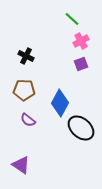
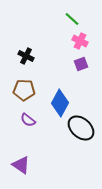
pink cross: moved 1 px left; rotated 35 degrees counterclockwise
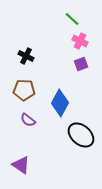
black ellipse: moved 7 px down
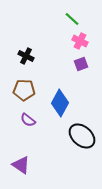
black ellipse: moved 1 px right, 1 px down
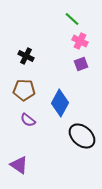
purple triangle: moved 2 px left
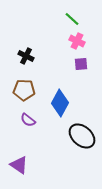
pink cross: moved 3 px left
purple square: rotated 16 degrees clockwise
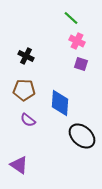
green line: moved 1 px left, 1 px up
purple square: rotated 24 degrees clockwise
blue diamond: rotated 24 degrees counterclockwise
